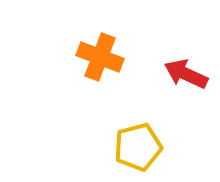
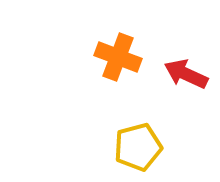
orange cross: moved 18 px right
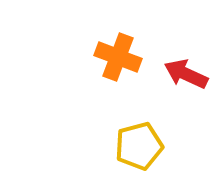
yellow pentagon: moved 1 px right, 1 px up
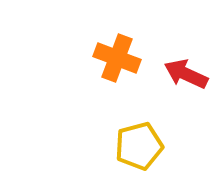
orange cross: moved 1 px left, 1 px down
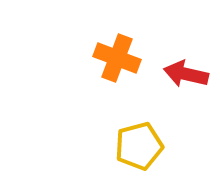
red arrow: rotated 12 degrees counterclockwise
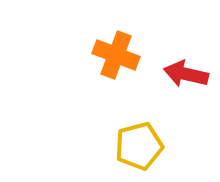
orange cross: moved 1 px left, 3 px up
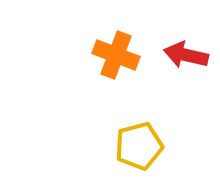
red arrow: moved 19 px up
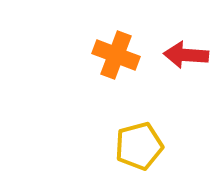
red arrow: rotated 9 degrees counterclockwise
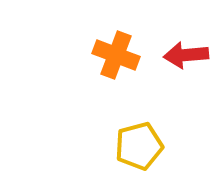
red arrow: rotated 9 degrees counterclockwise
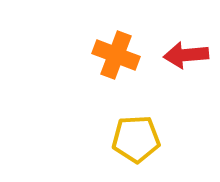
yellow pentagon: moved 3 px left, 7 px up; rotated 12 degrees clockwise
